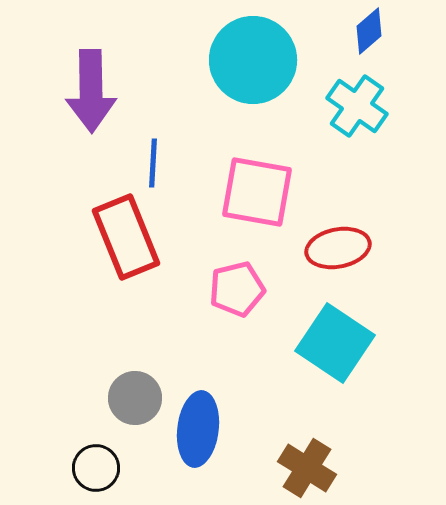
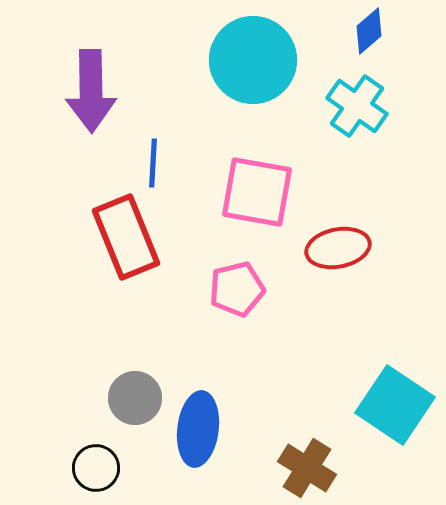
cyan square: moved 60 px right, 62 px down
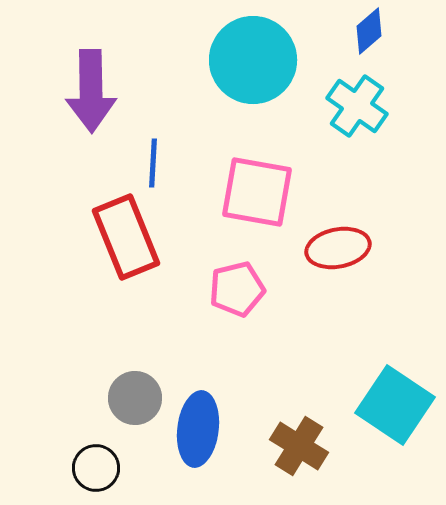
brown cross: moved 8 px left, 22 px up
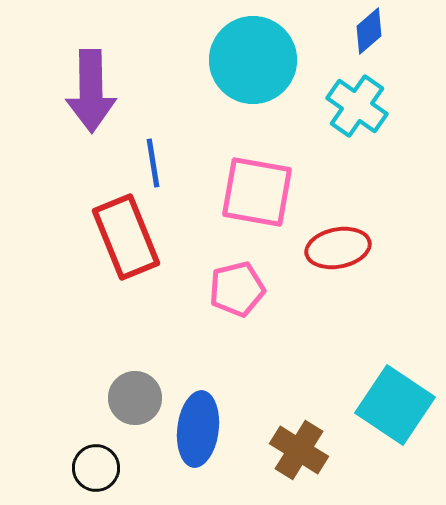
blue line: rotated 12 degrees counterclockwise
brown cross: moved 4 px down
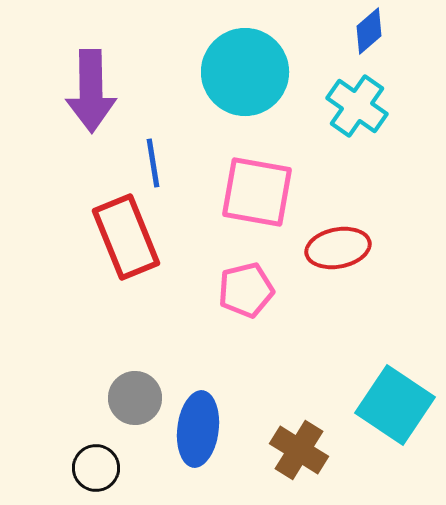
cyan circle: moved 8 px left, 12 px down
pink pentagon: moved 9 px right, 1 px down
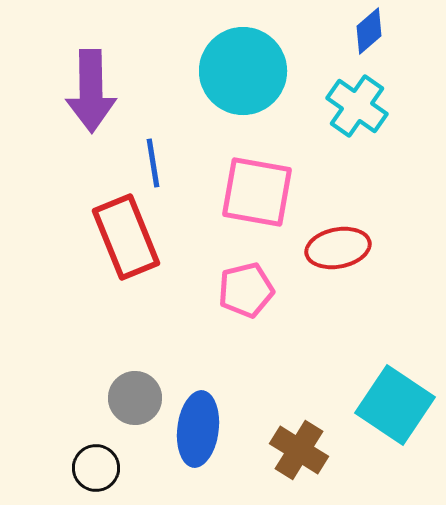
cyan circle: moved 2 px left, 1 px up
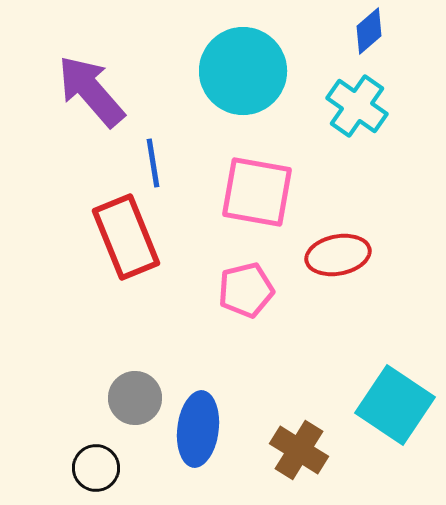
purple arrow: rotated 140 degrees clockwise
red ellipse: moved 7 px down
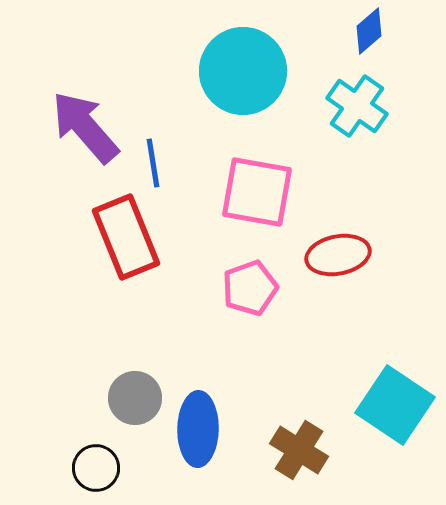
purple arrow: moved 6 px left, 36 px down
pink pentagon: moved 4 px right, 2 px up; rotated 6 degrees counterclockwise
blue ellipse: rotated 6 degrees counterclockwise
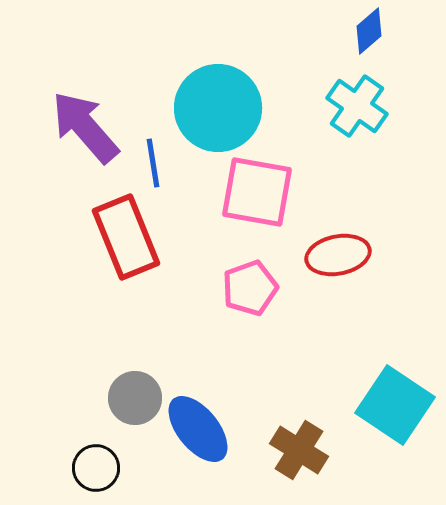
cyan circle: moved 25 px left, 37 px down
blue ellipse: rotated 40 degrees counterclockwise
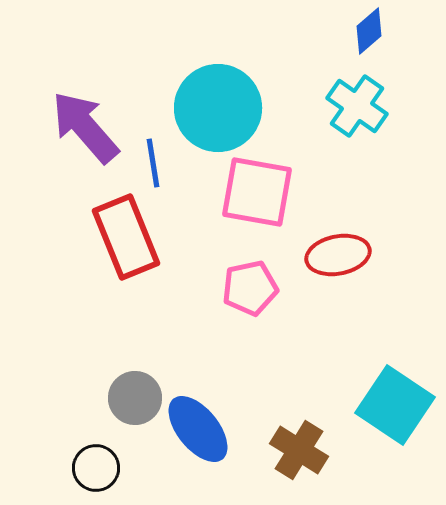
pink pentagon: rotated 8 degrees clockwise
